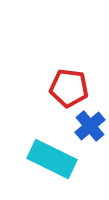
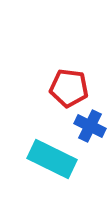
blue cross: rotated 24 degrees counterclockwise
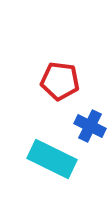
red pentagon: moved 9 px left, 7 px up
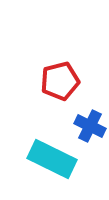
red pentagon: rotated 21 degrees counterclockwise
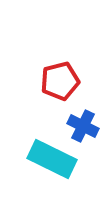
blue cross: moved 7 px left
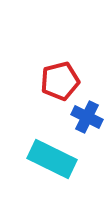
blue cross: moved 4 px right, 9 px up
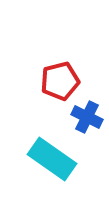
cyan rectangle: rotated 9 degrees clockwise
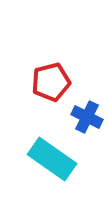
red pentagon: moved 9 px left, 1 px down
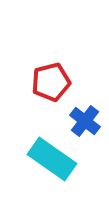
blue cross: moved 2 px left, 4 px down; rotated 12 degrees clockwise
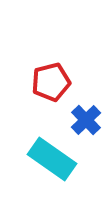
blue cross: moved 1 px right, 1 px up; rotated 8 degrees clockwise
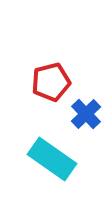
blue cross: moved 6 px up
